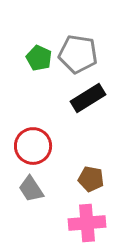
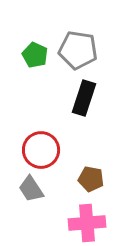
gray pentagon: moved 4 px up
green pentagon: moved 4 px left, 3 px up
black rectangle: moved 4 px left; rotated 40 degrees counterclockwise
red circle: moved 8 px right, 4 px down
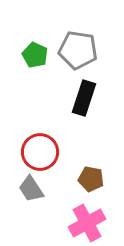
red circle: moved 1 px left, 2 px down
pink cross: rotated 24 degrees counterclockwise
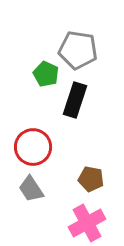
green pentagon: moved 11 px right, 19 px down
black rectangle: moved 9 px left, 2 px down
red circle: moved 7 px left, 5 px up
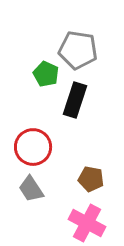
pink cross: rotated 33 degrees counterclockwise
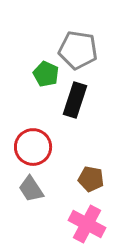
pink cross: moved 1 px down
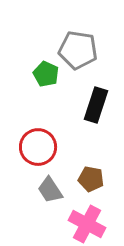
black rectangle: moved 21 px right, 5 px down
red circle: moved 5 px right
gray trapezoid: moved 19 px right, 1 px down
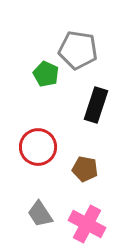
brown pentagon: moved 6 px left, 10 px up
gray trapezoid: moved 10 px left, 24 px down
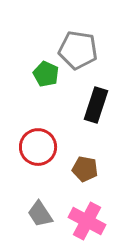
pink cross: moved 3 px up
